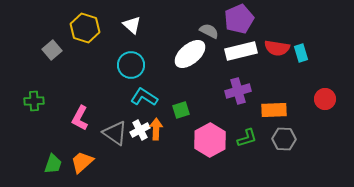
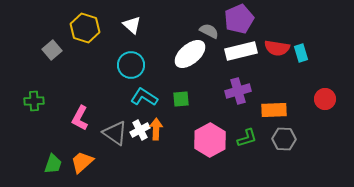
green square: moved 11 px up; rotated 12 degrees clockwise
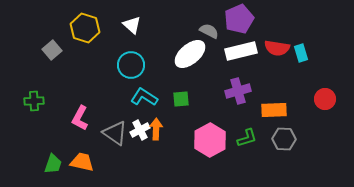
orange trapezoid: rotated 55 degrees clockwise
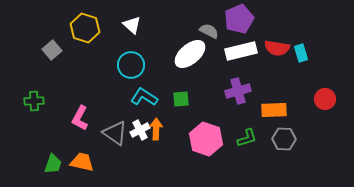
pink hexagon: moved 4 px left, 1 px up; rotated 12 degrees counterclockwise
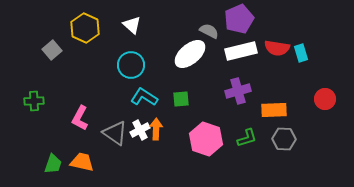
yellow hexagon: rotated 8 degrees clockwise
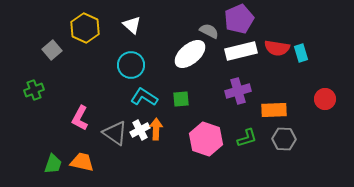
green cross: moved 11 px up; rotated 18 degrees counterclockwise
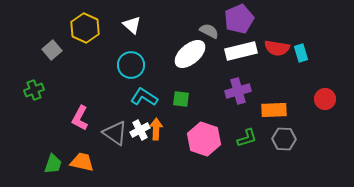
green square: rotated 12 degrees clockwise
pink hexagon: moved 2 px left
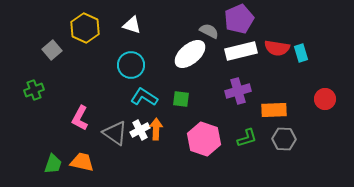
white triangle: rotated 24 degrees counterclockwise
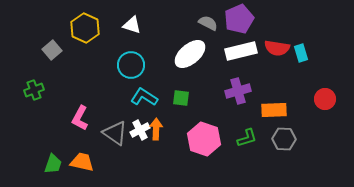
gray semicircle: moved 1 px left, 8 px up
green square: moved 1 px up
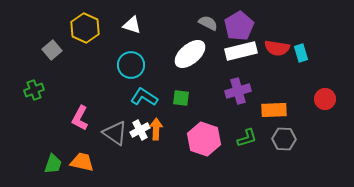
purple pentagon: moved 7 px down; rotated 8 degrees counterclockwise
